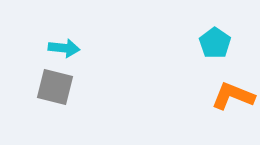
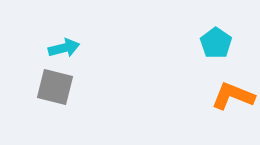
cyan pentagon: moved 1 px right
cyan arrow: rotated 20 degrees counterclockwise
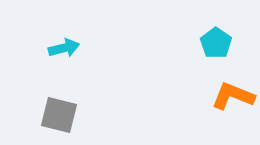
gray square: moved 4 px right, 28 px down
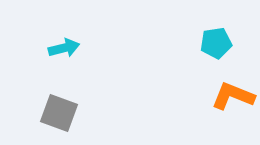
cyan pentagon: rotated 28 degrees clockwise
gray square: moved 2 px up; rotated 6 degrees clockwise
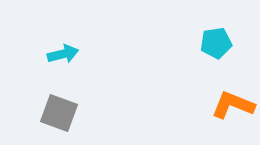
cyan arrow: moved 1 px left, 6 px down
orange L-shape: moved 9 px down
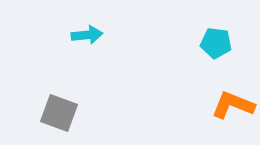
cyan pentagon: rotated 16 degrees clockwise
cyan arrow: moved 24 px right, 19 px up; rotated 8 degrees clockwise
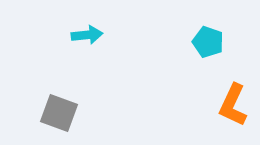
cyan pentagon: moved 8 px left, 1 px up; rotated 12 degrees clockwise
orange L-shape: rotated 87 degrees counterclockwise
